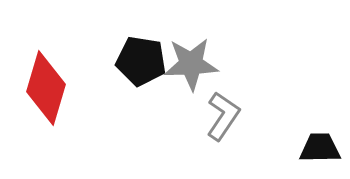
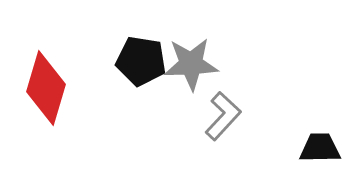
gray L-shape: rotated 9 degrees clockwise
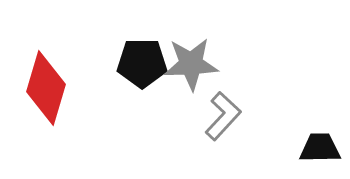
black pentagon: moved 1 px right, 2 px down; rotated 9 degrees counterclockwise
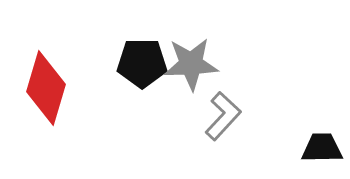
black trapezoid: moved 2 px right
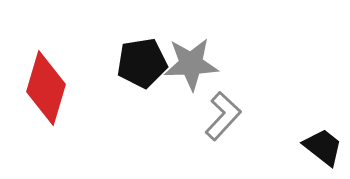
black pentagon: rotated 9 degrees counterclockwise
black trapezoid: moved 1 px right, 1 px up; rotated 39 degrees clockwise
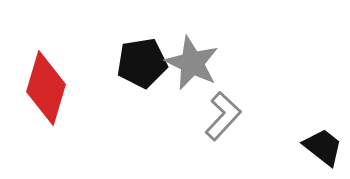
gray star: moved 1 px right, 1 px up; rotated 28 degrees clockwise
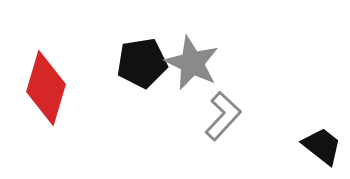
black trapezoid: moved 1 px left, 1 px up
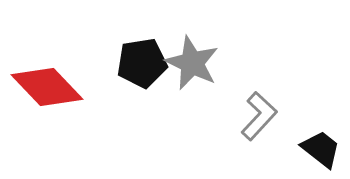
red diamond: moved 1 px right, 1 px up; rotated 60 degrees counterclockwise
gray L-shape: moved 36 px right
black trapezoid: moved 1 px left, 3 px down
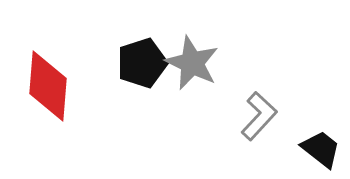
black pentagon: rotated 9 degrees counterclockwise
red diamond: moved 1 px right, 1 px up; rotated 48 degrees clockwise
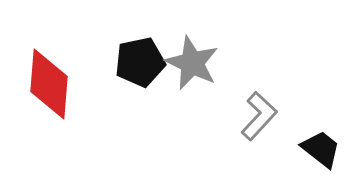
black pentagon: moved 2 px left, 1 px up; rotated 6 degrees clockwise
red diamond: moved 1 px right, 2 px up
